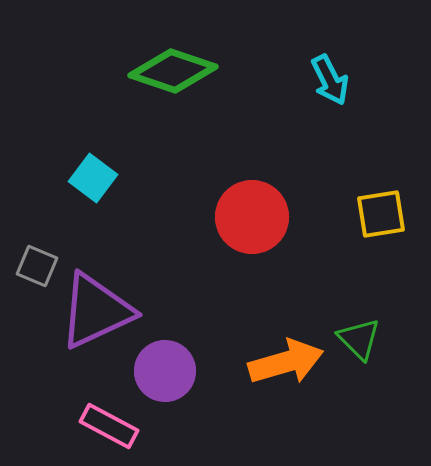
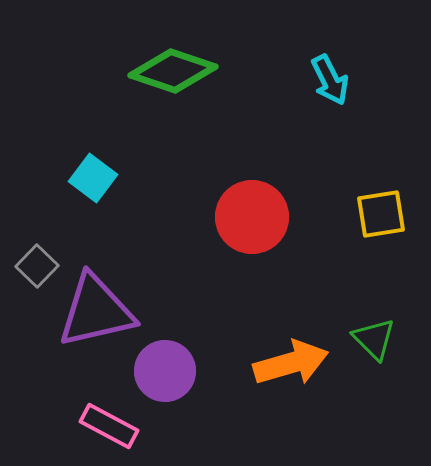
gray square: rotated 21 degrees clockwise
purple triangle: rotated 12 degrees clockwise
green triangle: moved 15 px right
orange arrow: moved 5 px right, 1 px down
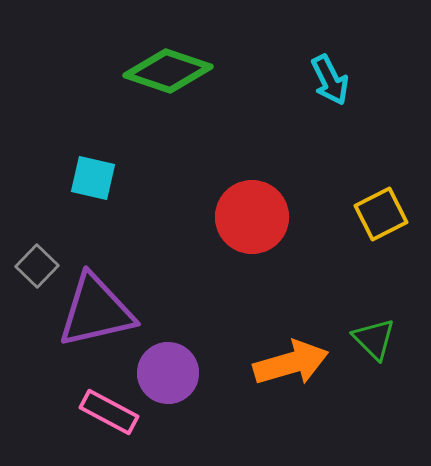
green diamond: moved 5 px left
cyan square: rotated 24 degrees counterclockwise
yellow square: rotated 18 degrees counterclockwise
purple circle: moved 3 px right, 2 px down
pink rectangle: moved 14 px up
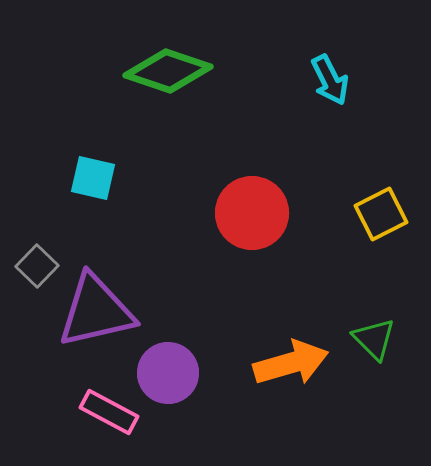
red circle: moved 4 px up
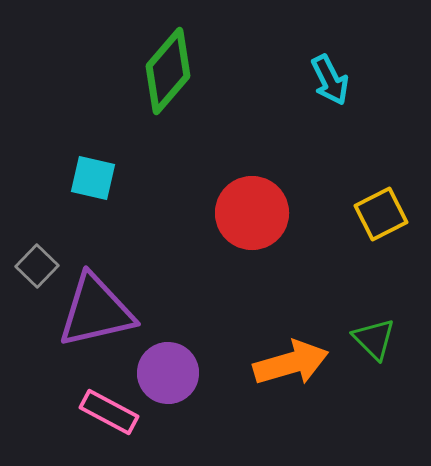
green diamond: rotated 68 degrees counterclockwise
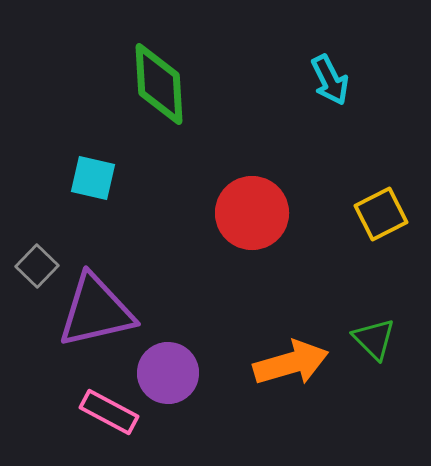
green diamond: moved 9 px left, 13 px down; rotated 44 degrees counterclockwise
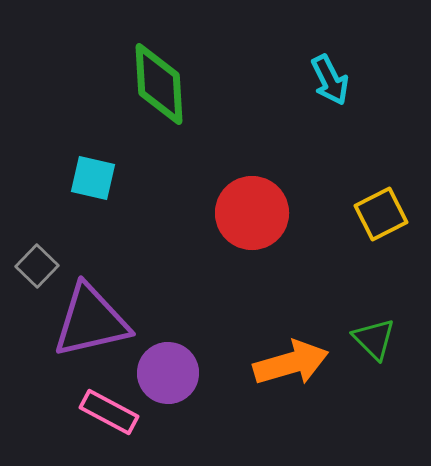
purple triangle: moved 5 px left, 10 px down
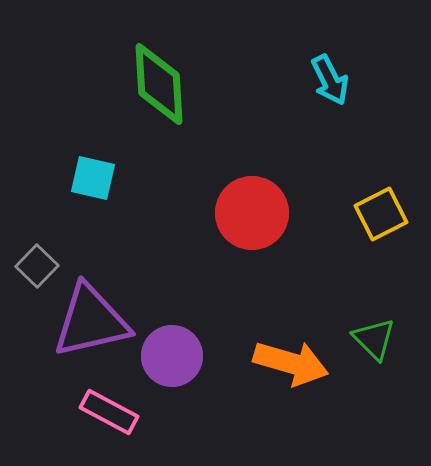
orange arrow: rotated 32 degrees clockwise
purple circle: moved 4 px right, 17 px up
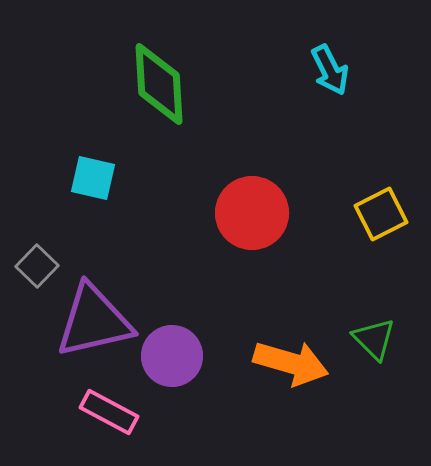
cyan arrow: moved 10 px up
purple triangle: moved 3 px right
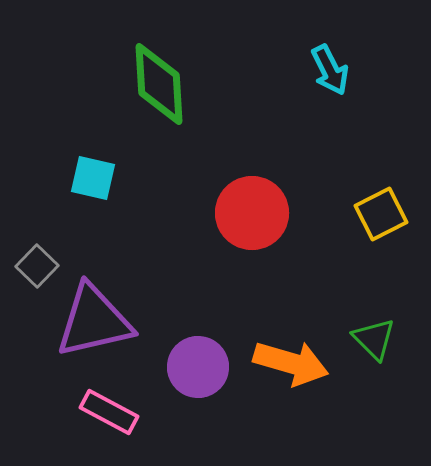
purple circle: moved 26 px right, 11 px down
